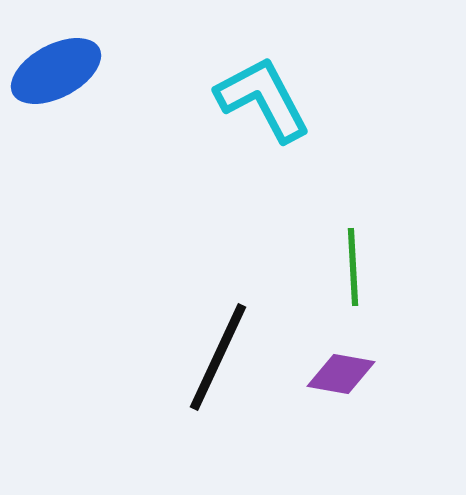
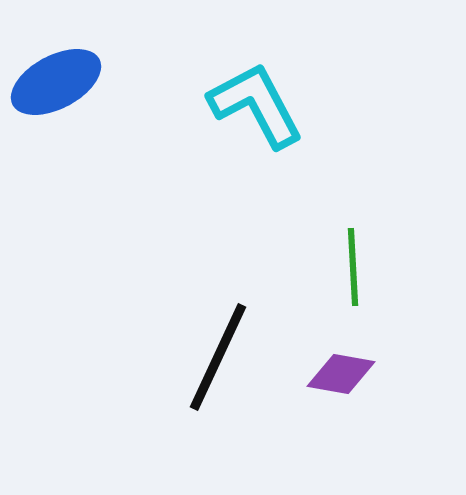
blue ellipse: moved 11 px down
cyan L-shape: moved 7 px left, 6 px down
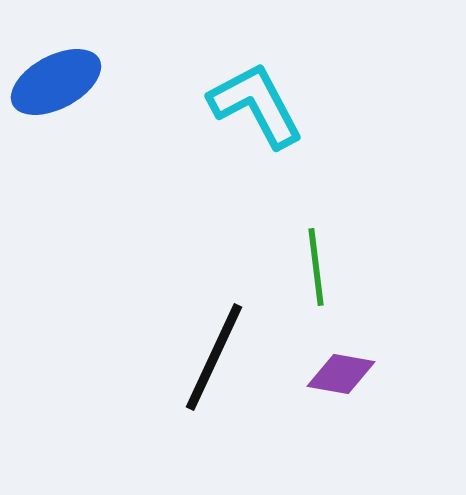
green line: moved 37 px left; rotated 4 degrees counterclockwise
black line: moved 4 px left
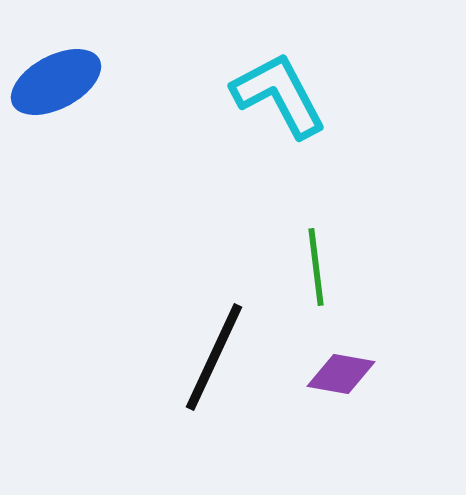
cyan L-shape: moved 23 px right, 10 px up
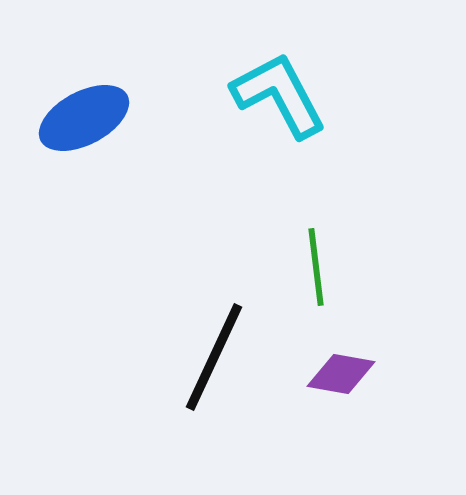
blue ellipse: moved 28 px right, 36 px down
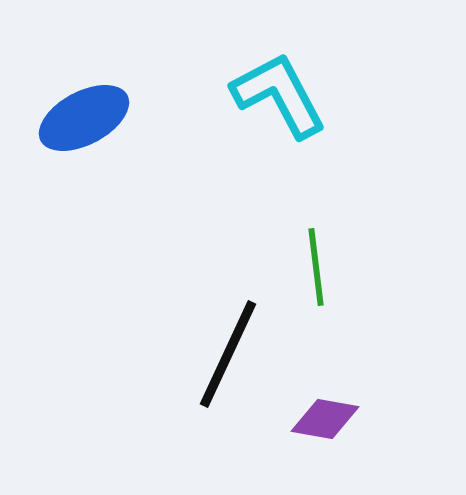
black line: moved 14 px right, 3 px up
purple diamond: moved 16 px left, 45 px down
